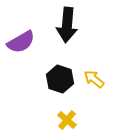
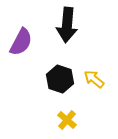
purple semicircle: rotated 32 degrees counterclockwise
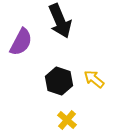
black arrow: moved 7 px left, 4 px up; rotated 28 degrees counterclockwise
black hexagon: moved 1 px left, 2 px down
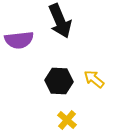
purple semicircle: moved 2 px left, 2 px up; rotated 56 degrees clockwise
black hexagon: rotated 16 degrees counterclockwise
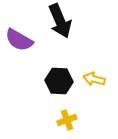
purple semicircle: rotated 36 degrees clockwise
yellow arrow: rotated 25 degrees counterclockwise
yellow cross: rotated 30 degrees clockwise
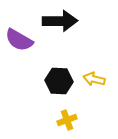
black arrow: rotated 68 degrees counterclockwise
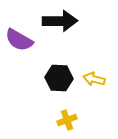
black hexagon: moved 3 px up
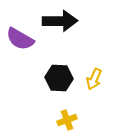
purple semicircle: moved 1 px right, 1 px up
yellow arrow: rotated 80 degrees counterclockwise
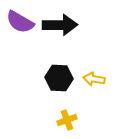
black arrow: moved 4 px down
purple semicircle: moved 17 px up
yellow arrow: rotated 75 degrees clockwise
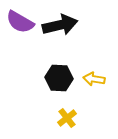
black arrow: rotated 12 degrees counterclockwise
yellow cross: moved 2 px up; rotated 18 degrees counterclockwise
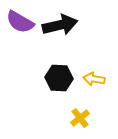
yellow cross: moved 13 px right
